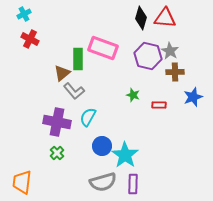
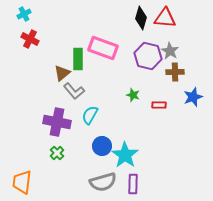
cyan semicircle: moved 2 px right, 2 px up
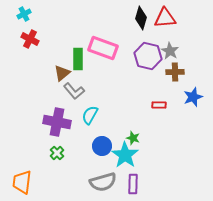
red triangle: rotated 10 degrees counterclockwise
green star: moved 43 px down
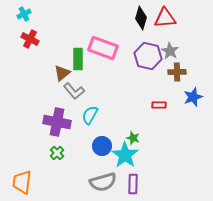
brown cross: moved 2 px right
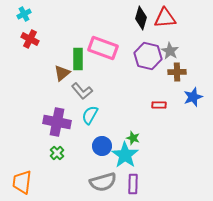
gray L-shape: moved 8 px right
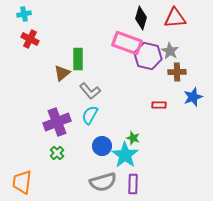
cyan cross: rotated 16 degrees clockwise
red triangle: moved 10 px right
pink rectangle: moved 24 px right, 5 px up
gray L-shape: moved 8 px right
purple cross: rotated 32 degrees counterclockwise
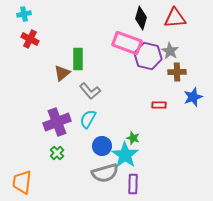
cyan semicircle: moved 2 px left, 4 px down
gray semicircle: moved 2 px right, 9 px up
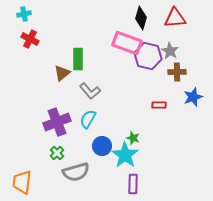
gray semicircle: moved 29 px left, 1 px up
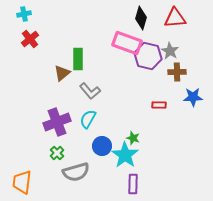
red cross: rotated 24 degrees clockwise
blue star: rotated 18 degrees clockwise
